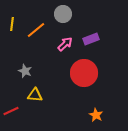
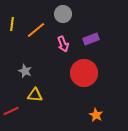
pink arrow: moved 2 px left; rotated 112 degrees clockwise
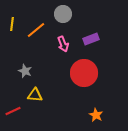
red line: moved 2 px right
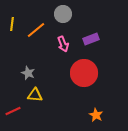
gray star: moved 3 px right, 2 px down
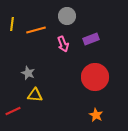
gray circle: moved 4 px right, 2 px down
orange line: rotated 24 degrees clockwise
red circle: moved 11 px right, 4 px down
